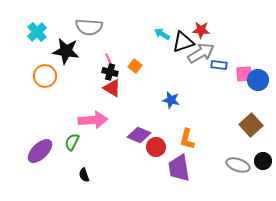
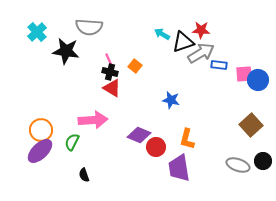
orange circle: moved 4 px left, 54 px down
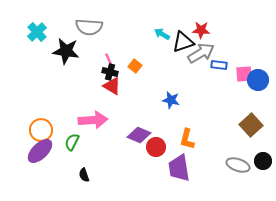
red triangle: moved 2 px up
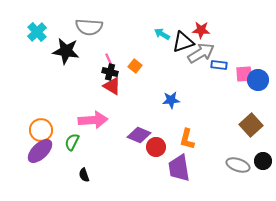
blue star: rotated 18 degrees counterclockwise
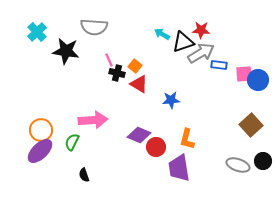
gray semicircle: moved 5 px right
black cross: moved 7 px right, 1 px down
red triangle: moved 27 px right, 2 px up
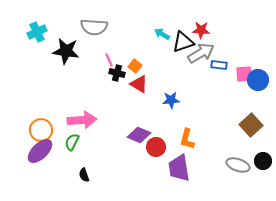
cyan cross: rotated 18 degrees clockwise
pink arrow: moved 11 px left
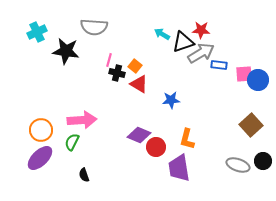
pink line: rotated 40 degrees clockwise
purple ellipse: moved 7 px down
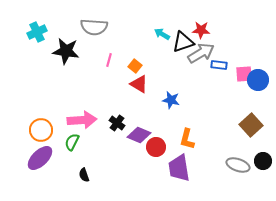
black cross: moved 50 px down; rotated 21 degrees clockwise
blue star: rotated 18 degrees clockwise
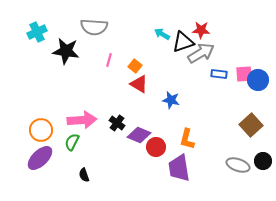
blue rectangle: moved 9 px down
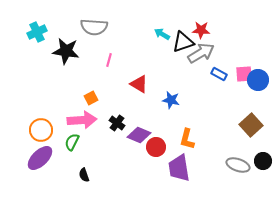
orange square: moved 44 px left, 32 px down; rotated 24 degrees clockwise
blue rectangle: rotated 21 degrees clockwise
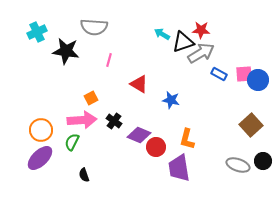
black cross: moved 3 px left, 2 px up
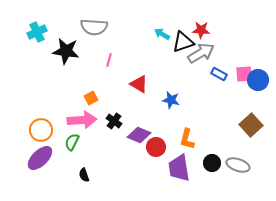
black circle: moved 51 px left, 2 px down
